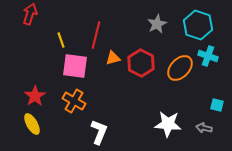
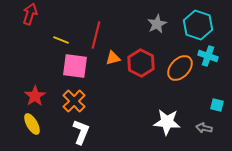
yellow line: rotated 49 degrees counterclockwise
orange cross: rotated 15 degrees clockwise
white star: moved 1 px left, 2 px up
white L-shape: moved 18 px left
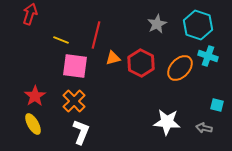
yellow ellipse: moved 1 px right
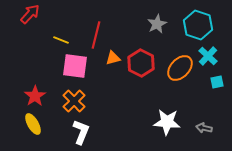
red arrow: rotated 25 degrees clockwise
cyan cross: rotated 24 degrees clockwise
cyan square: moved 23 px up; rotated 24 degrees counterclockwise
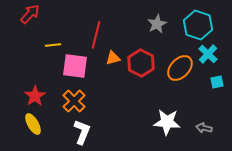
yellow line: moved 8 px left, 5 px down; rotated 28 degrees counterclockwise
cyan cross: moved 2 px up
white L-shape: moved 1 px right
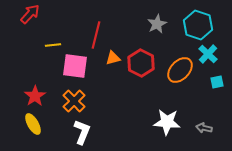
orange ellipse: moved 2 px down
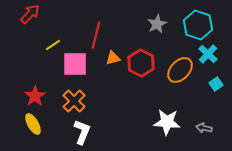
yellow line: rotated 28 degrees counterclockwise
pink square: moved 2 px up; rotated 8 degrees counterclockwise
cyan square: moved 1 px left, 2 px down; rotated 24 degrees counterclockwise
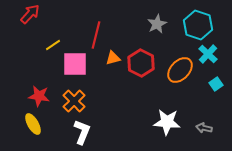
red star: moved 4 px right; rotated 30 degrees counterclockwise
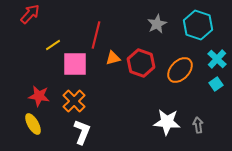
cyan cross: moved 9 px right, 5 px down
red hexagon: rotated 8 degrees counterclockwise
gray arrow: moved 6 px left, 3 px up; rotated 70 degrees clockwise
